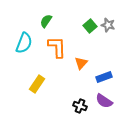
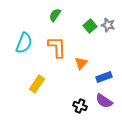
green semicircle: moved 9 px right, 6 px up
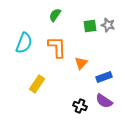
green square: rotated 32 degrees clockwise
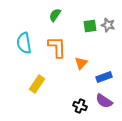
cyan semicircle: rotated 150 degrees clockwise
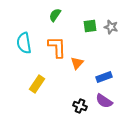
gray star: moved 3 px right, 2 px down
orange triangle: moved 4 px left
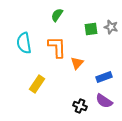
green semicircle: moved 2 px right
green square: moved 1 px right, 3 px down
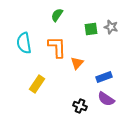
purple semicircle: moved 2 px right, 2 px up
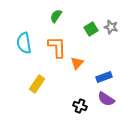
green semicircle: moved 1 px left, 1 px down
green square: rotated 24 degrees counterclockwise
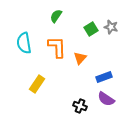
orange triangle: moved 3 px right, 5 px up
